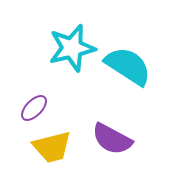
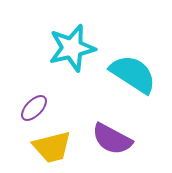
cyan semicircle: moved 5 px right, 8 px down
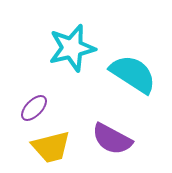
yellow trapezoid: moved 1 px left
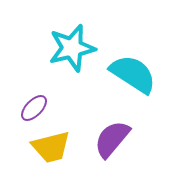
purple semicircle: rotated 102 degrees clockwise
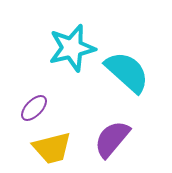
cyan semicircle: moved 6 px left, 2 px up; rotated 9 degrees clockwise
yellow trapezoid: moved 1 px right, 1 px down
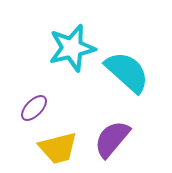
yellow trapezoid: moved 6 px right
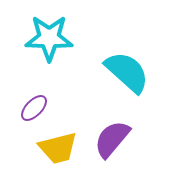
cyan star: moved 23 px left, 10 px up; rotated 15 degrees clockwise
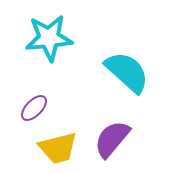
cyan star: rotated 6 degrees counterclockwise
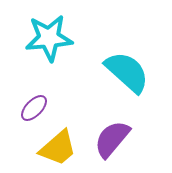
yellow trapezoid: rotated 27 degrees counterclockwise
